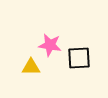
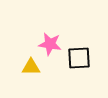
pink star: moved 1 px up
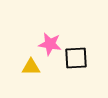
black square: moved 3 px left
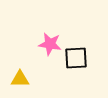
yellow triangle: moved 11 px left, 12 px down
